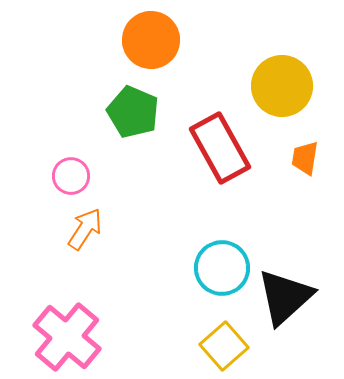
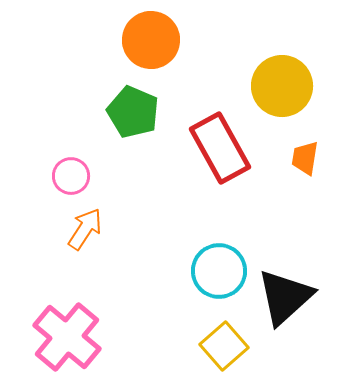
cyan circle: moved 3 px left, 3 px down
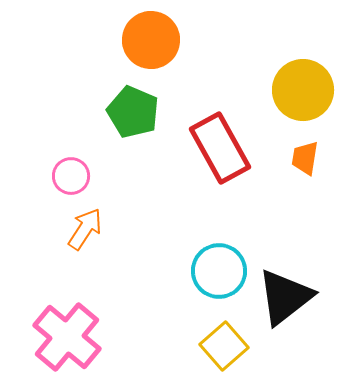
yellow circle: moved 21 px right, 4 px down
black triangle: rotated 4 degrees clockwise
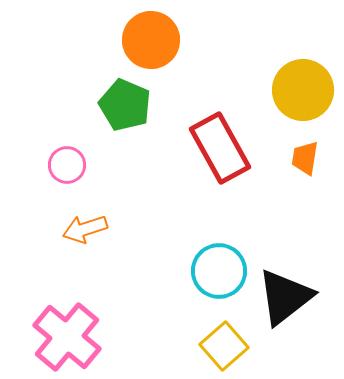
green pentagon: moved 8 px left, 7 px up
pink circle: moved 4 px left, 11 px up
orange arrow: rotated 141 degrees counterclockwise
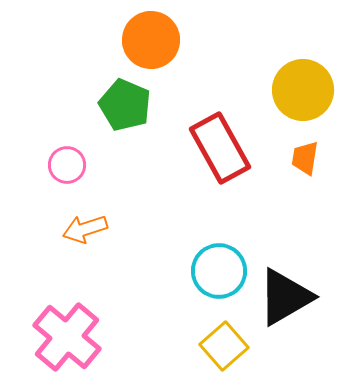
black triangle: rotated 8 degrees clockwise
